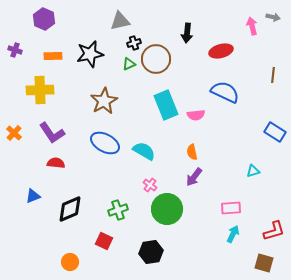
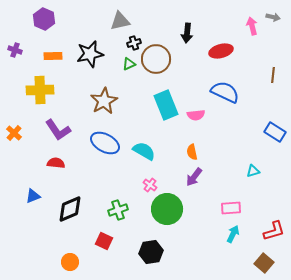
purple L-shape: moved 6 px right, 3 px up
brown square: rotated 24 degrees clockwise
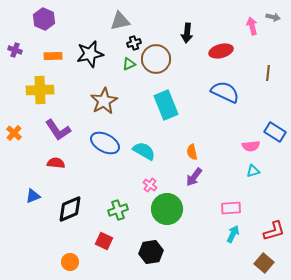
brown line: moved 5 px left, 2 px up
pink semicircle: moved 55 px right, 31 px down
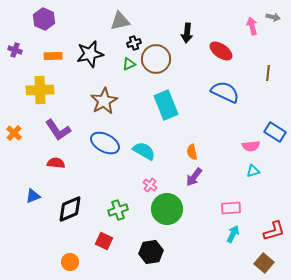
red ellipse: rotated 50 degrees clockwise
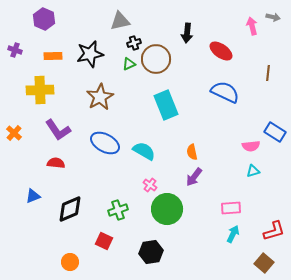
brown star: moved 4 px left, 4 px up
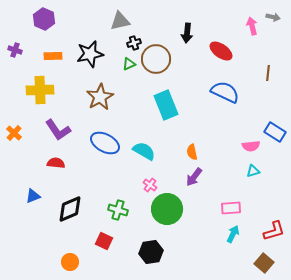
green cross: rotated 36 degrees clockwise
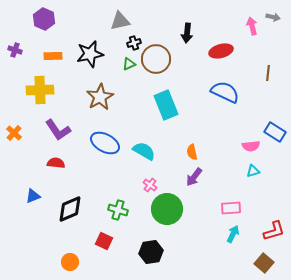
red ellipse: rotated 50 degrees counterclockwise
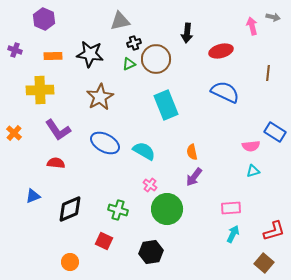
black star: rotated 20 degrees clockwise
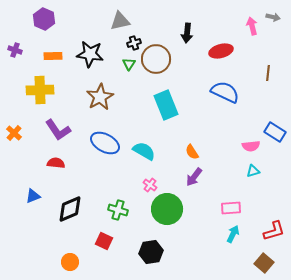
green triangle: rotated 32 degrees counterclockwise
orange semicircle: rotated 21 degrees counterclockwise
